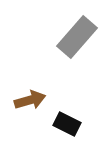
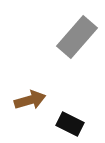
black rectangle: moved 3 px right
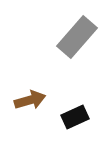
black rectangle: moved 5 px right, 7 px up; rotated 52 degrees counterclockwise
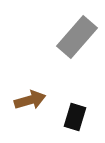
black rectangle: rotated 48 degrees counterclockwise
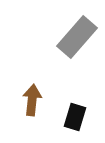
brown arrow: moved 2 px right; rotated 68 degrees counterclockwise
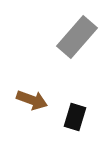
brown arrow: rotated 104 degrees clockwise
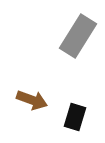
gray rectangle: moved 1 px right, 1 px up; rotated 9 degrees counterclockwise
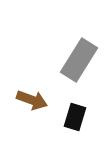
gray rectangle: moved 1 px right, 24 px down
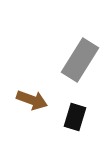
gray rectangle: moved 1 px right
